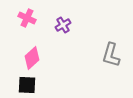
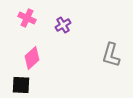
black square: moved 6 px left
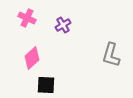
black square: moved 25 px right
